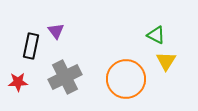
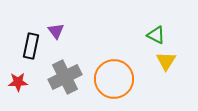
orange circle: moved 12 px left
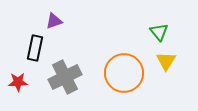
purple triangle: moved 2 px left, 10 px up; rotated 48 degrees clockwise
green triangle: moved 3 px right, 3 px up; rotated 24 degrees clockwise
black rectangle: moved 4 px right, 2 px down
orange circle: moved 10 px right, 6 px up
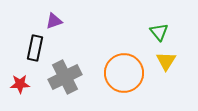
red star: moved 2 px right, 2 px down
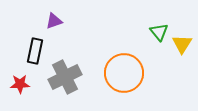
black rectangle: moved 3 px down
yellow triangle: moved 16 px right, 17 px up
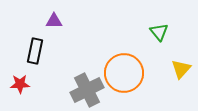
purple triangle: rotated 18 degrees clockwise
yellow triangle: moved 1 px left, 25 px down; rotated 10 degrees clockwise
gray cross: moved 22 px right, 13 px down
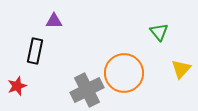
red star: moved 3 px left, 2 px down; rotated 18 degrees counterclockwise
